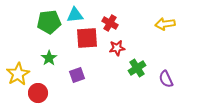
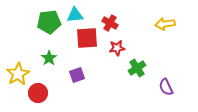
purple semicircle: moved 8 px down
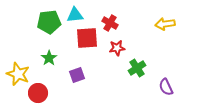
yellow star: rotated 20 degrees counterclockwise
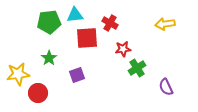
red star: moved 6 px right, 1 px down
yellow star: rotated 30 degrees counterclockwise
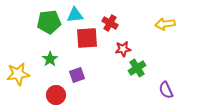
green star: moved 1 px right, 1 px down
purple semicircle: moved 3 px down
red circle: moved 18 px right, 2 px down
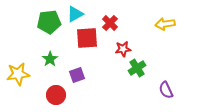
cyan triangle: moved 1 px up; rotated 24 degrees counterclockwise
red cross: rotated 14 degrees clockwise
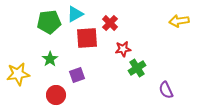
yellow arrow: moved 14 px right, 3 px up
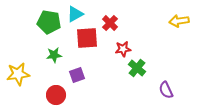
green pentagon: rotated 15 degrees clockwise
green star: moved 4 px right, 4 px up; rotated 28 degrees clockwise
green cross: rotated 18 degrees counterclockwise
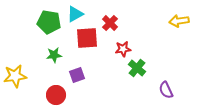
yellow star: moved 3 px left, 2 px down
